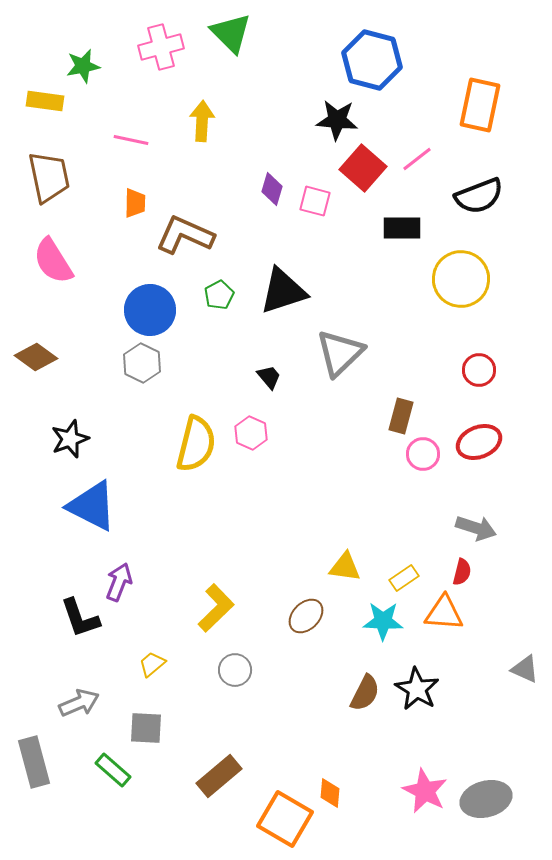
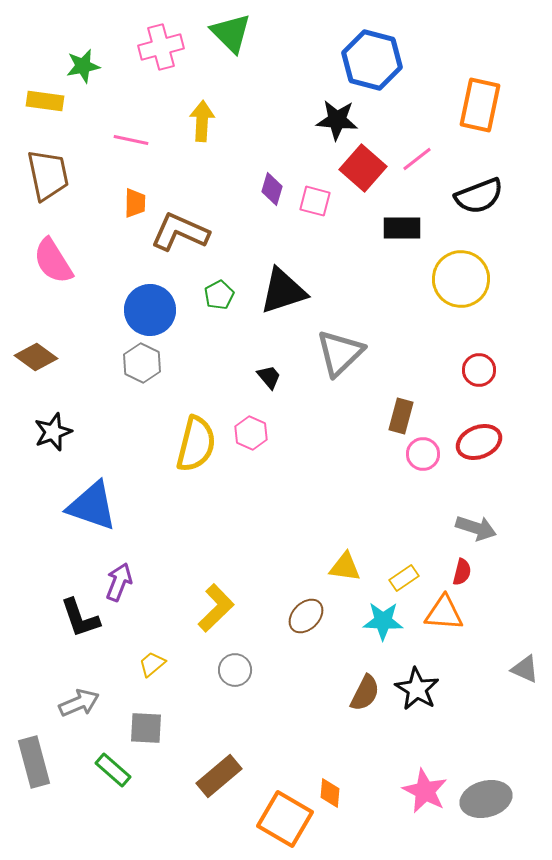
brown trapezoid at (49, 177): moved 1 px left, 2 px up
brown L-shape at (185, 235): moved 5 px left, 3 px up
black star at (70, 439): moved 17 px left, 7 px up
blue triangle at (92, 506): rotated 8 degrees counterclockwise
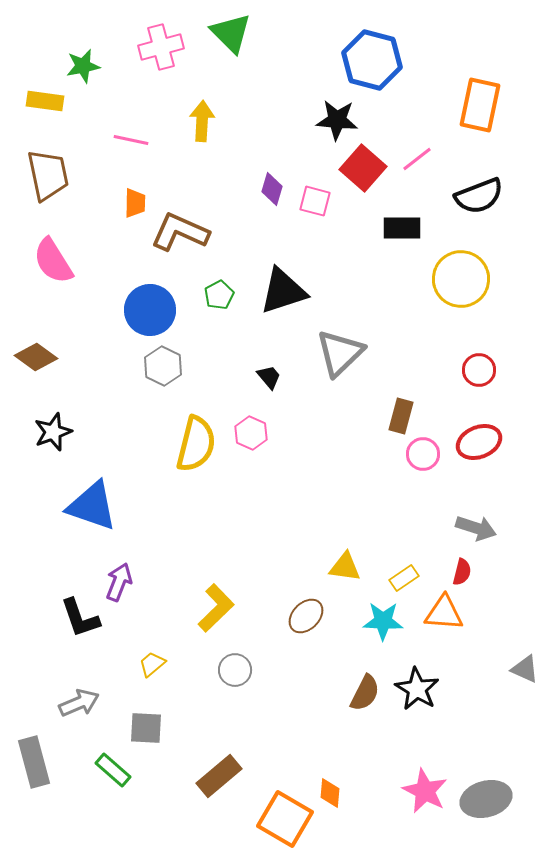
gray hexagon at (142, 363): moved 21 px right, 3 px down
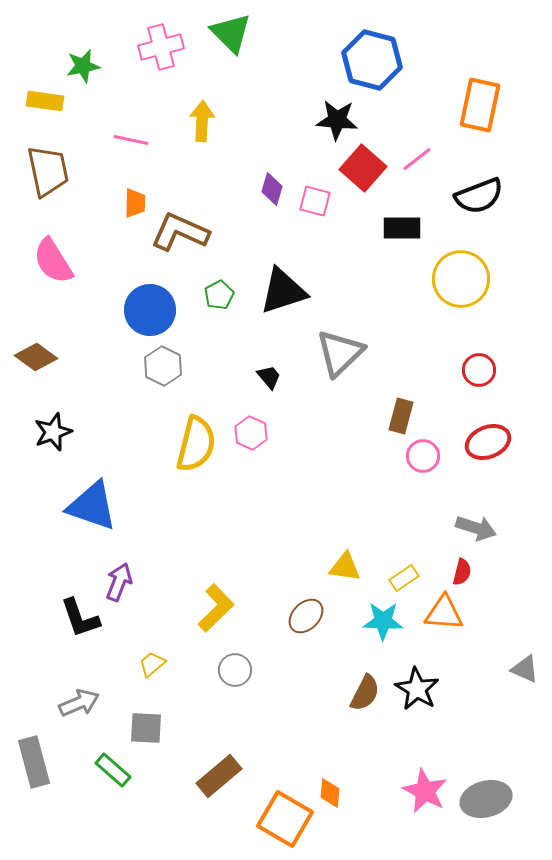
brown trapezoid at (48, 175): moved 4 px up
red ellipse at (479, 442): moved 9 px right
pink circle at (423, 454): moved 2 px down
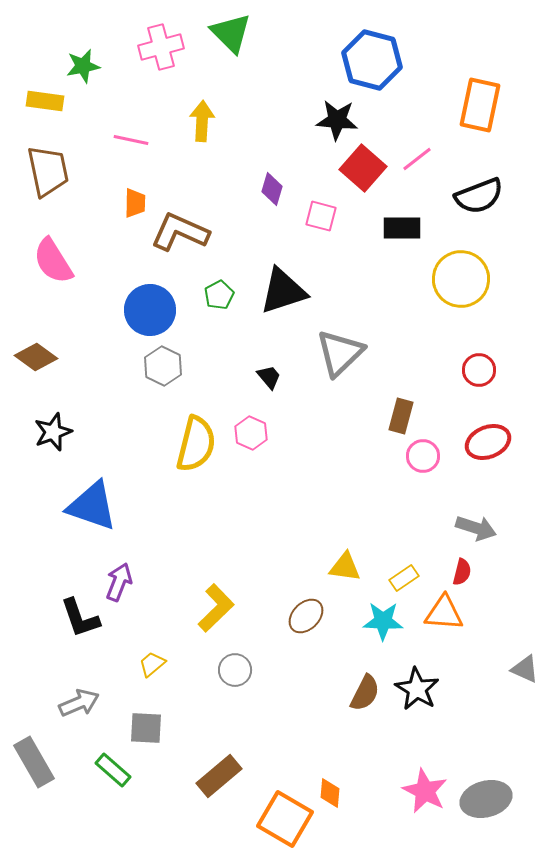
pink square at (315, 201): moved 6 px right, 15 px down
gray rectangle at (34, 762): rotated 15 degrees counterclockwise
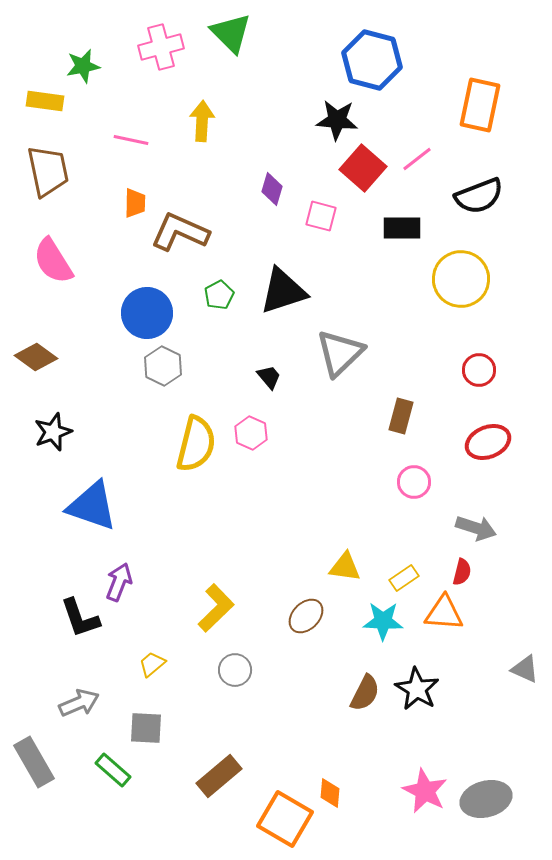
blue circle at (150, 310): moved 3 px left, 3 px down
pink circle at (423, 456): moved 9 px left, 26 px down
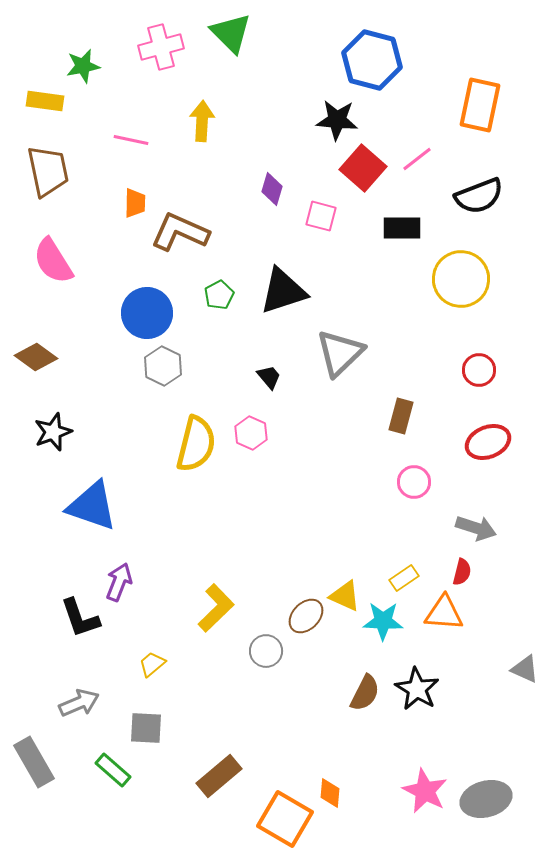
yellow triangle at (345, 567): moved 29 px down; rotated 16 degrees clockwise
gray circle at (235, 670): moved 31 px right, 19 px up
